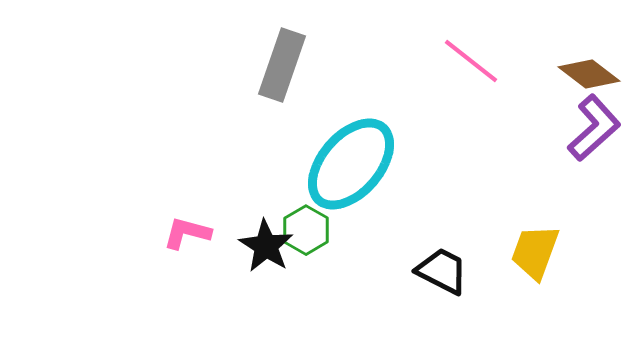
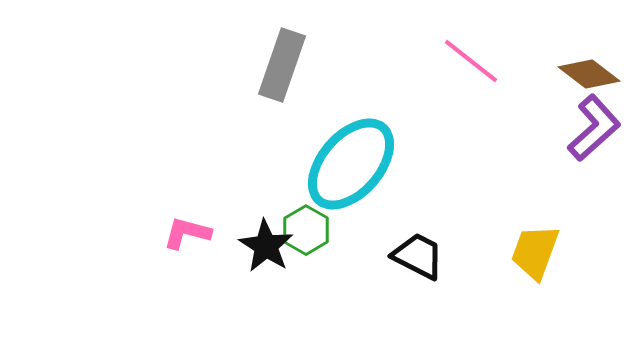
black trapezoid: moved 24 px left, 15 px up
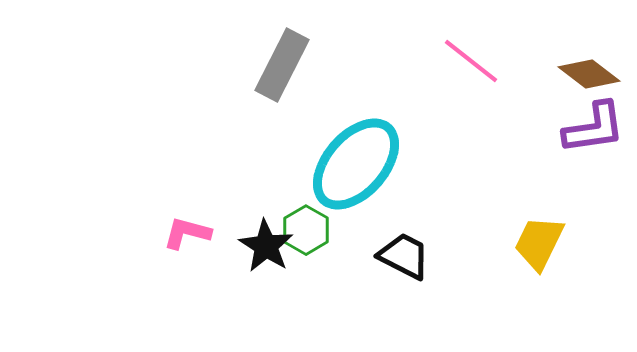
gray rectangle: rotated 8 degrees clockwise
purple L-shape: rotated 34 degrees clockwise
cyan ellipse: moved 5 px right
yellow trapezoid: moved 4 px right, 9 px up; rotated 6 degrees clockwise
black trapezoid: moved 14 px left
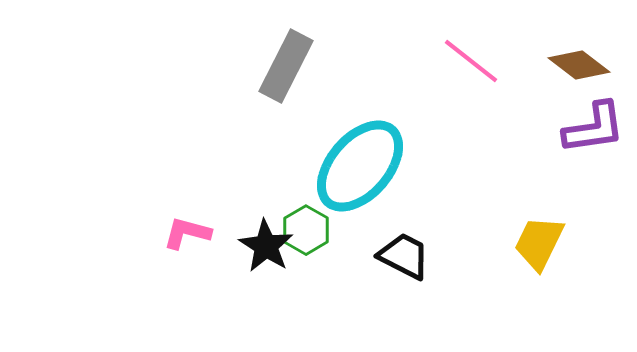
gray rectangle: moved 4 px right, 1 px down
brown diamond: moved 10 px left, 9 px up
cyan ellipse: moved 4 px right, 2 px down
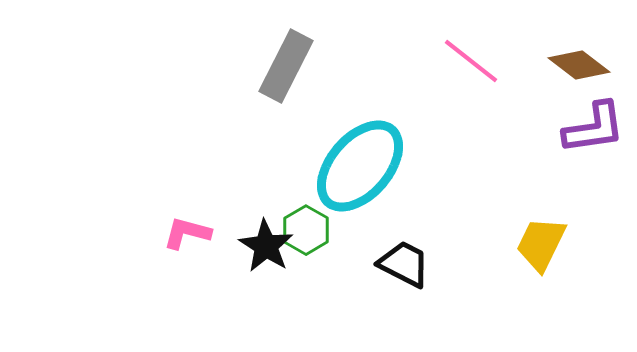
yellow trapezoid: moved 2 px right, 1 px down
black trapezoid: moved 8 px down
